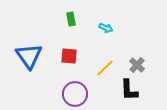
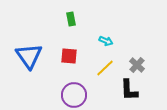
cyan arrow: moved 13 px down
purple circle: moved 1 px left, 1 px down
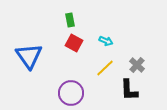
green rectangle: moved 1 px left, 1 px down
red square: moved 5 px right, 13 px up; rotated 24 degrees clockwise
purple circle: moved 3 px left, 2 px up
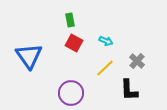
gray cross: moved 4 px up
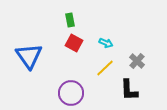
cyan arrow: moved 2 px down
